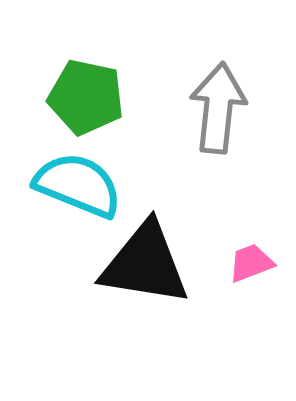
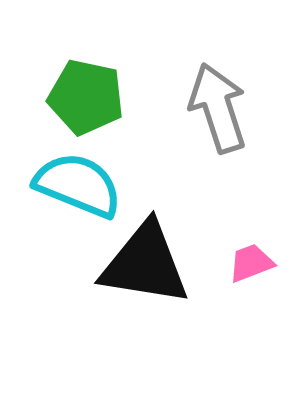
gray arrow: rotated 24 degrees counterclockwise
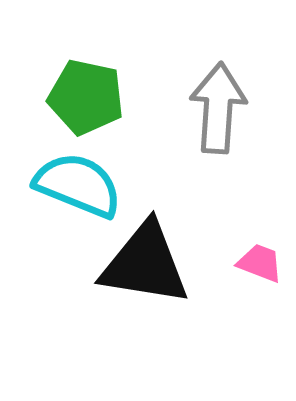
gray arrow: rotated 22 degrees clockwise
pink trapezoid: moved 9 px right; rotated 42 degrees clockwise
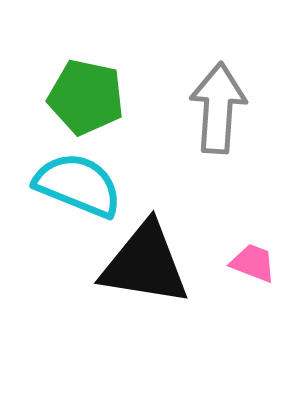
pink trapezoid: moved 7 px left
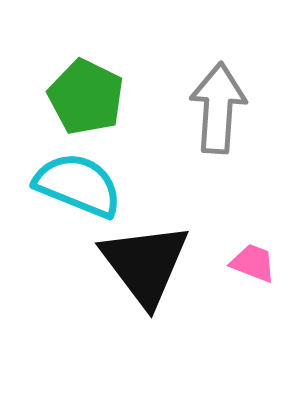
green pentagon: rotated 14 degrees clockwise
black triangle: rotated 44 degrees clockwise
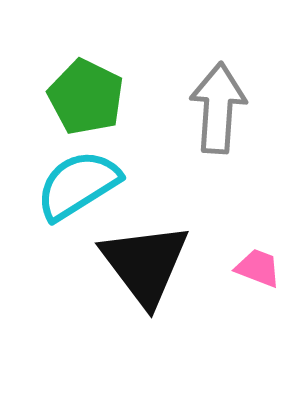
cyan semicircle: rotated 54 degrees counterclockwise
pink trapezoid: moved 5 px right, 5 px down
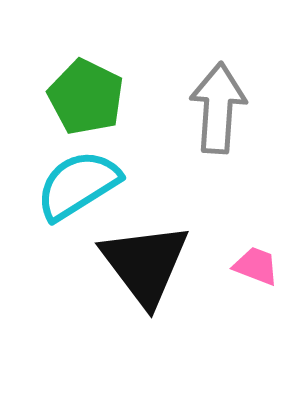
pink trapezoid: moved 2 px left, 2 px up
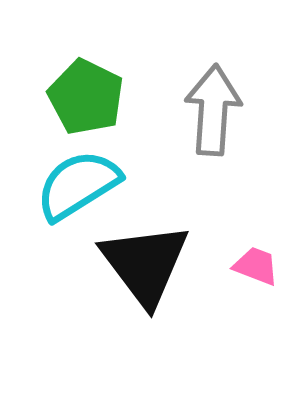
gray arrow: moved 5 px left, 2 px down
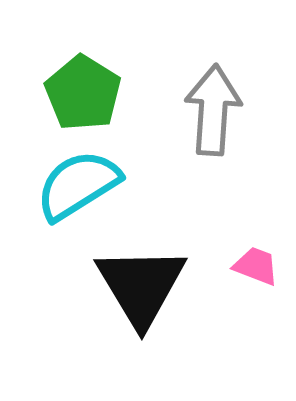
green pentagon: moved 3 px left, 4 px up; rotated 6 degrees clockwise
black triangle: moved 4 px left, 22 px down; rotated 6 degrees clockwise
